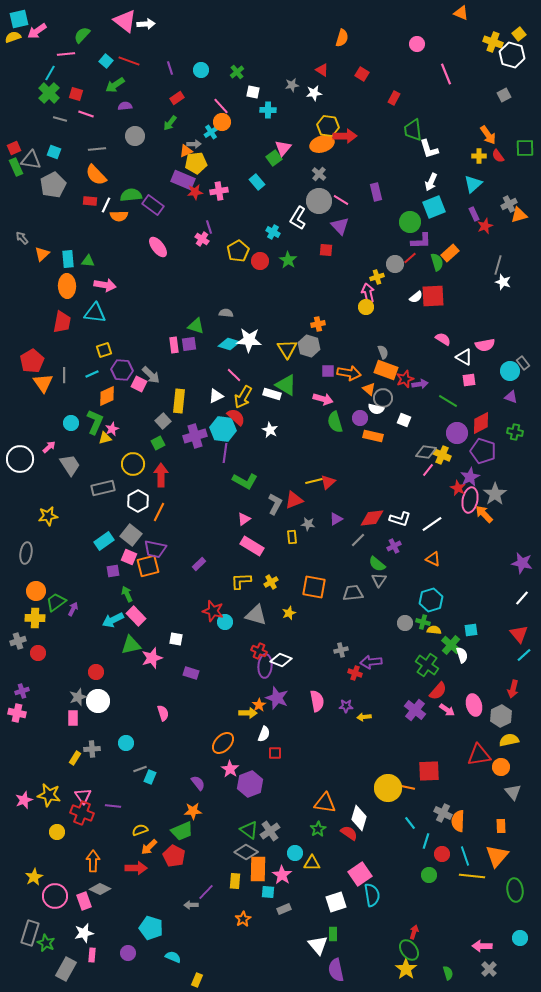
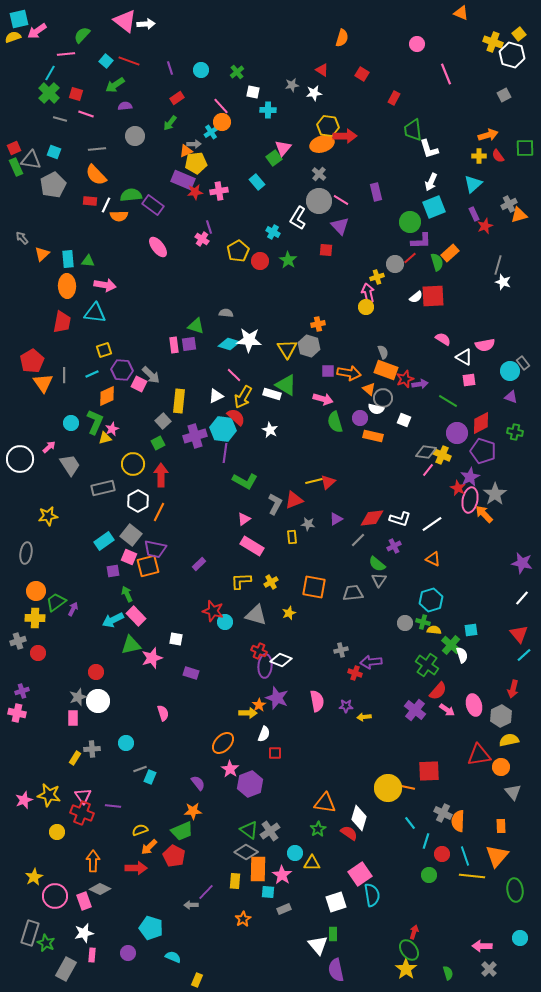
orange arrow at (488, 135): rotated 72 degrees counterclockwise
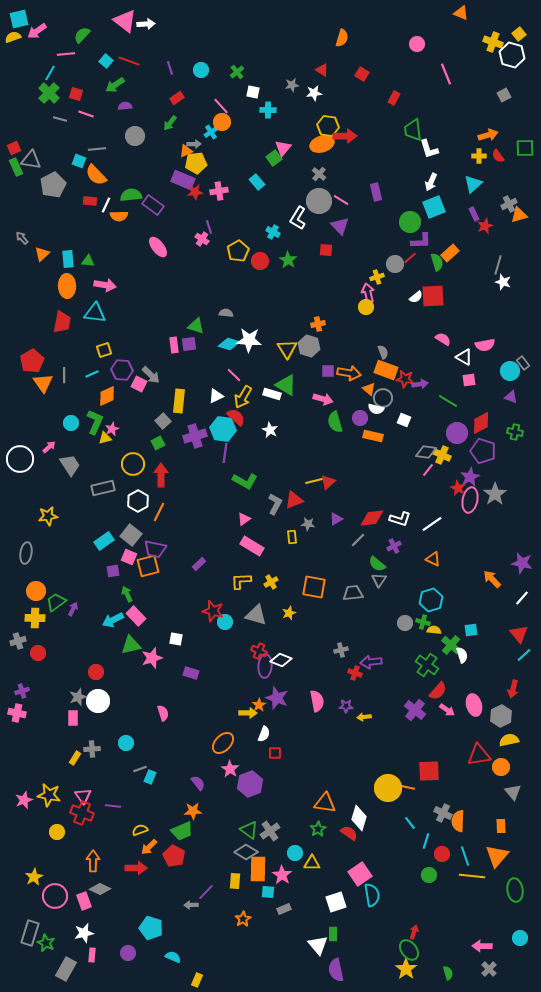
cyan square at (54, 152): moved 25 px right, 9 px down
red star at (405, 379): rotated 30 degrees clockwise
orange arrow at (484, 514): moved 8 px right, 65 px down
